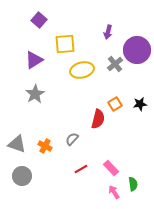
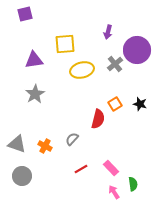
purple square: moved 14 px left, 6 px up; rotated 35 degrees clockwise
purple triangle: rotated 24 degrees clockwise
black star: rotated 24 degrees clockwise
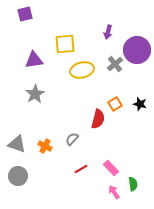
gray circle: moved 4 px left
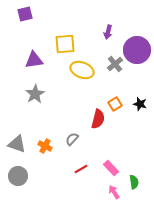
yellow ellipse: rotated 35 degrees clockwise
green semicircle: moved 1 px right, 2 px up
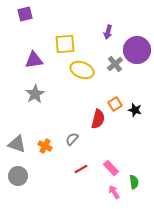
black star: moved 5 px left, 6 px down
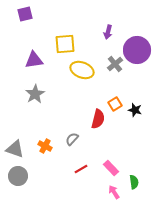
gray triangle: moved 2 px left, 5 px down
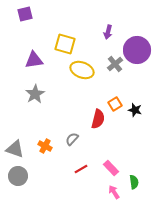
yellow square: rotated 20 degrees clockwise
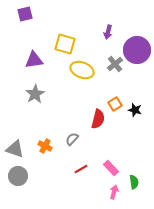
pink arrow: rotated 48 degrees clockwise
